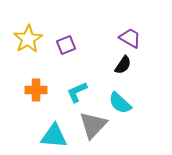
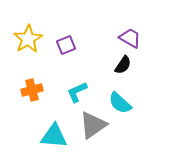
orange cross: moved 4 px left; rotated 15 degrees counterclockwise
gray triangle: rotated 12 degrees clockwise
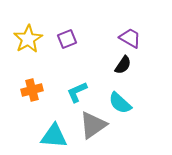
purple square: moved 1 px right, 6 px up
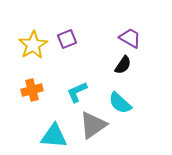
yellow star: moved 5 px right, 6 px down
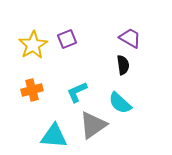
black semicircle: rotated 42 degrees counterclockwise
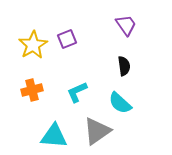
purple trapezoid: moved 4 px left, 13 px up; rotated 25 degrees clockwise
black semicircle: moved 1 px right, 1 px down
gray triangle: moved 4 px right, 6 px down
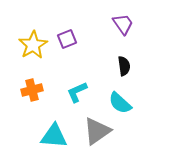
purple trapezoid: moved 3 px left, 1 px up
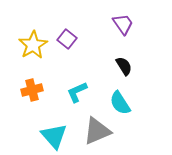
purple square: rotated 30 degrees counterclockwise
black semicircle: rotated 24 degrees counterclockwise
cyan semicircle: rotated 15 degrees clockwise
gray triangle: rotated 12 degrees clockwise
cyan triangle: rotated 44 degrees clockwise
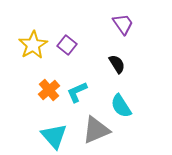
purple square: moved 6 px down
black semicircle: moved 7 px left, 2 px up
orange cross: moved 17 px right; rotated 25 degrees counterclockwise
cyan semicircle: moved 1 px right, 3 px down
gray triangle: moved 1 px left, 1 px up
